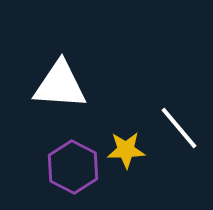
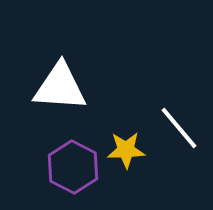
white triangle: moved 2 px down
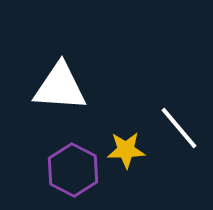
purple hexagon: moved 3 px down
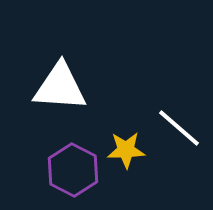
white line: rotated 9 degrees counterclockwise
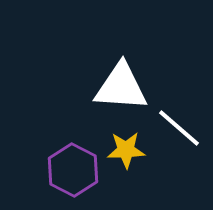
white triangle: moved 61 px right
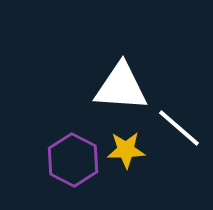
purple hexagon: moved 10 px up
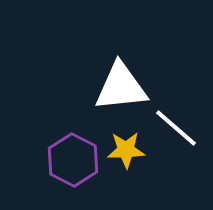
white triangle: rotated 10 degrees counterclockwise
white line: moved 3 px left
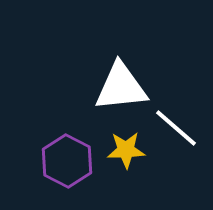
purple hexagon: moved 6 px left, 1 px down
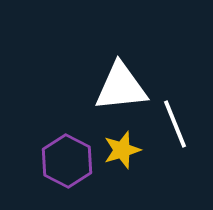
white line: moved 1 px left, 4 px up; rotated 27 degrees clockwise
yellow star: moved 4 px left; rotated 15 degrees counterclockwise
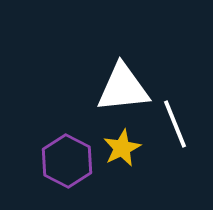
white triangle: moved 2 px right, 1 px down
yellow star: moved 2 px up; rotated 9 degrees counterclockwise
